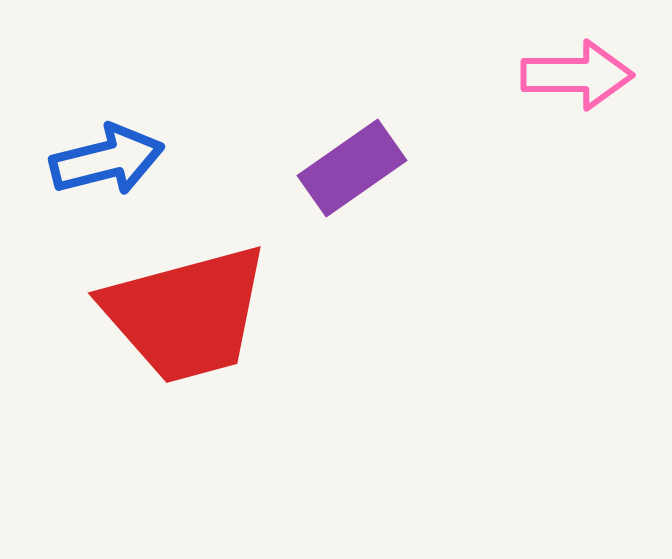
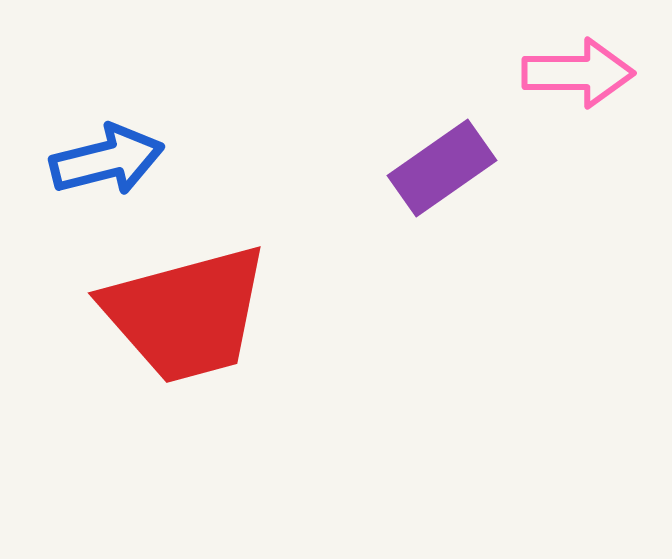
pink arrow: moved 1 px right, 2 px up
purple rectangle: moved 90 px right
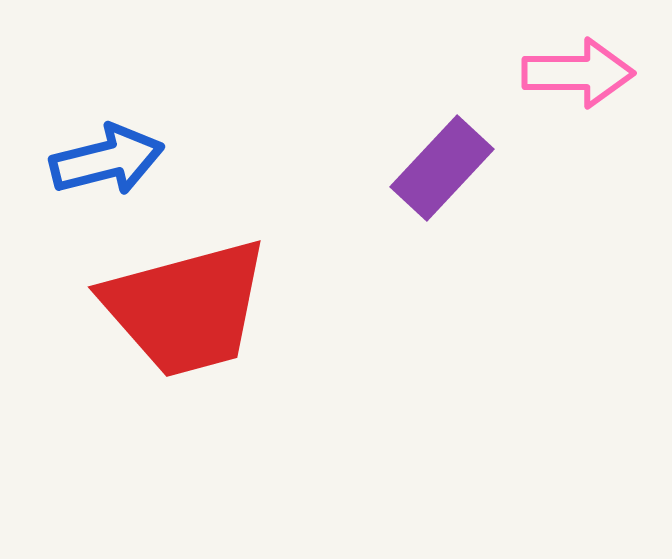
purple rectangle: rotated 12 degrees counterclockwise
red trapezoid: moved 6 px up
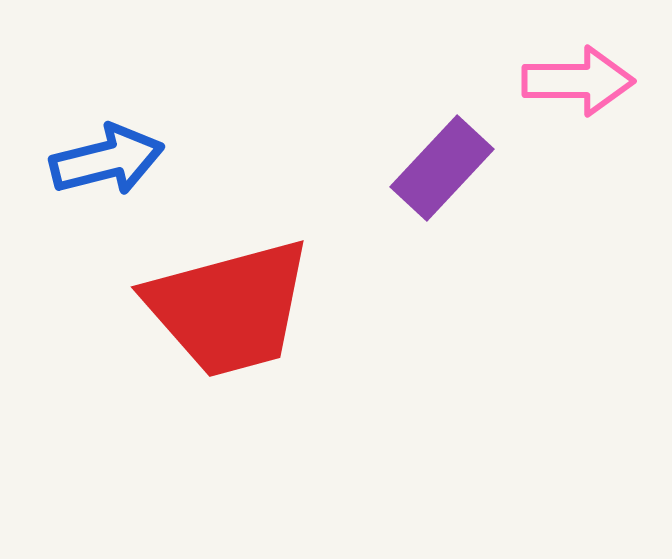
pink arrow: moved 8 px down
red trapezoid: moved 43 px right
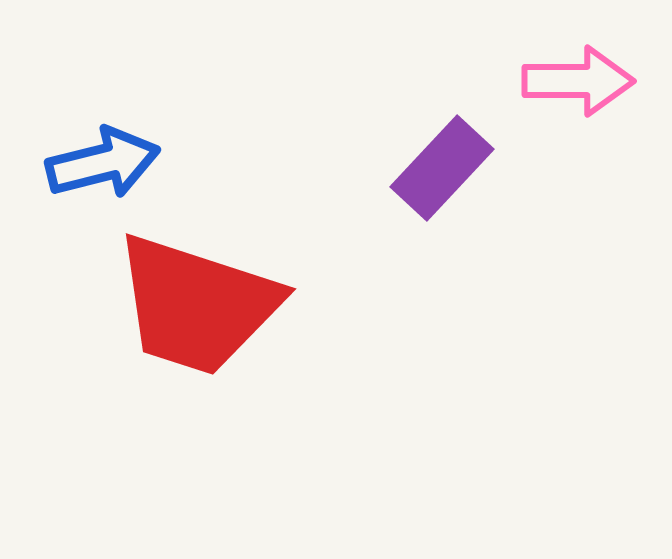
blue arrow: moved 4 px left, 3 px down
red trapezoid: moved 32 px left, 3 px up; rotated 33 degrees clockwise
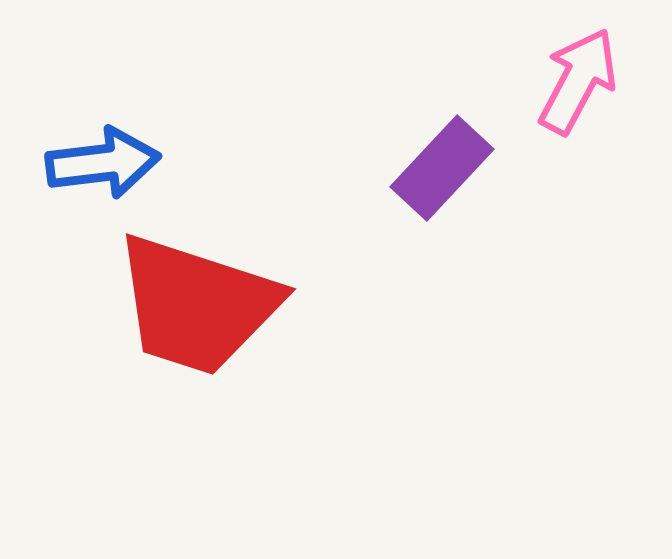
pink arrow: rotated 62 degrees counterclockwise
blue arrow: rotated 7 degrees clockwise
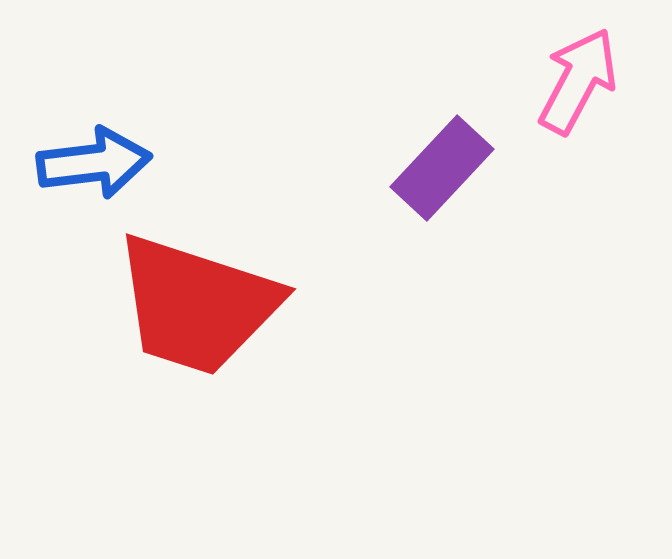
blue arrow: moved 9 px left
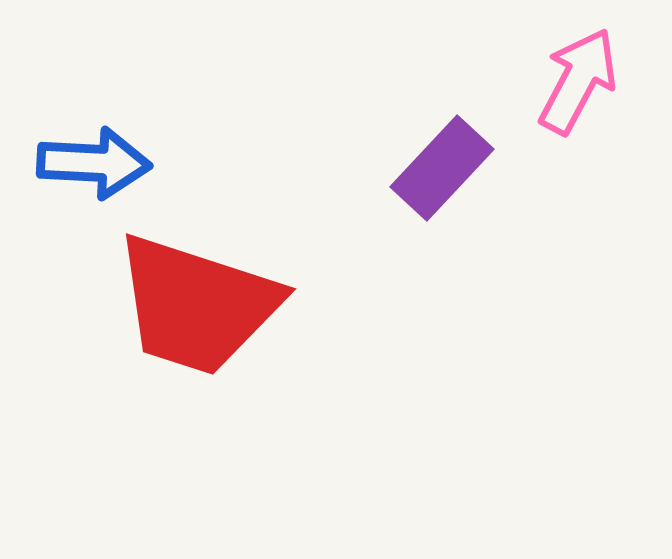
blue arrow: rotated 10 degrees clockwise
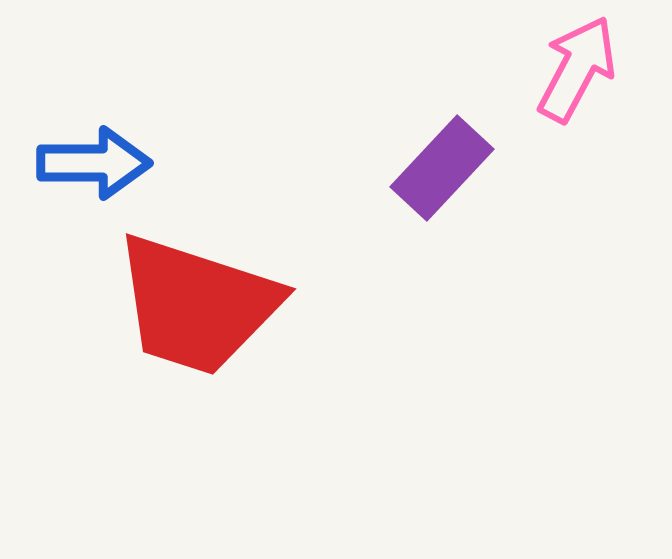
pink arrow: moved 1 px left, 12 px up
blue arrow: rotated 3 degrees counterclockwise
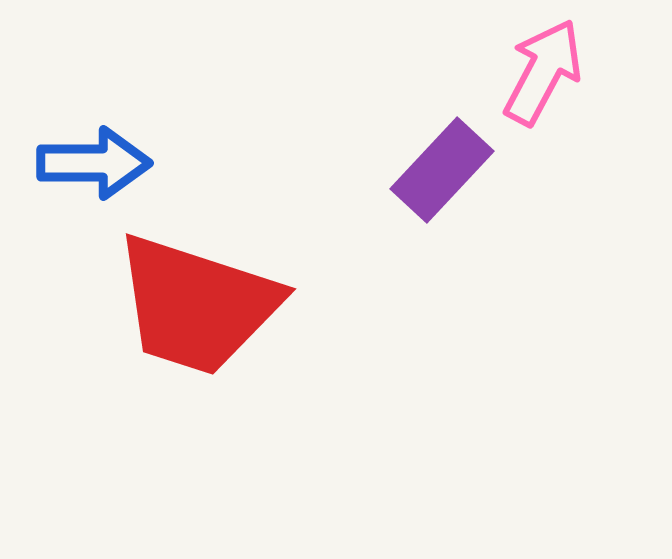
pink arrow: moved 34 px left, 3 px down
purple rectangle: moved 2 px down
